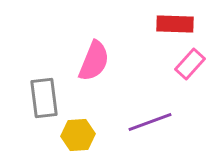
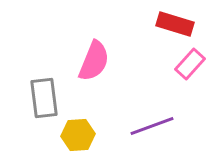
red rectangle: rotated 15 degrees clockwise
purple line: moved 2 px right, 4 px down
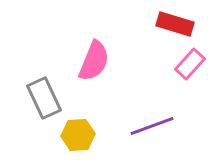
gray rectangle: rotated 18 degrees counterclockwise
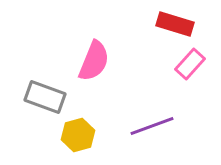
gray rectangle: moved 1 px right, 1 px up; rotated 45 degrees counterclockwise
yellow hexagon: rotated 12 degrees counterclockwise
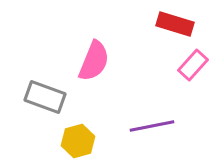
pink rectangle: moved 3 px right, 1 px down
purple line: rotated 9 degrees clockwise
yellow hexagon: moved 6 px down
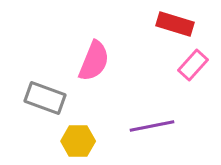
gray rectangle: moved 1 px down
yellow hexagon: rotated 16 degrees clockwise
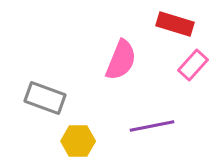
pink semicircle: moved 27 px right, 1 px up
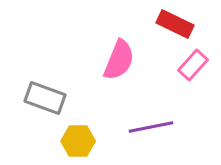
red rectangle: rotated 9 degrees clockwise
pink semicircle: moved 2 px left
purple line: moved 1 px left, 1 px down
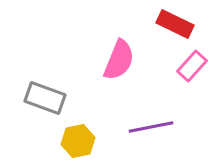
pink rectangle: moved 1 px left, 1 px down
yellow hexagon: rotated 12 degrees counterclockwise
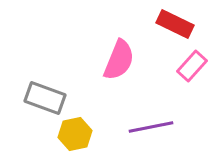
yellow hexagon: moved 3 px left, 7 px up
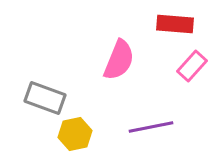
red rectangle: rotated 21 degrees counterclockwise
